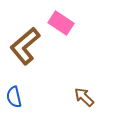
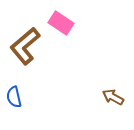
brown arrow: moved 29 px right; rotated 15 degrees counterclockwise
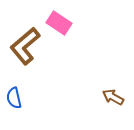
pink rectangle: moved 2 px left
blue semicircle: moved 1 px down
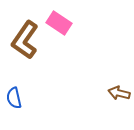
brown L-shape: moved 6 px up; rotated 15 degrees counterclockwise
brown arrow: moved 6 px right, 4 px up; rotated 15 degrees counterclockwise
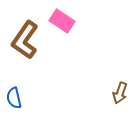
pink rectangle: moved 3 px right, 2 px up
brown arrow: moved 1 px right; rotated 85 degrees counterclockwise
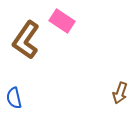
brown L-shape: moved 1 px right
